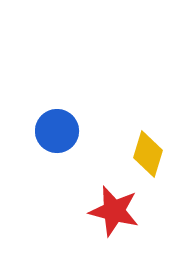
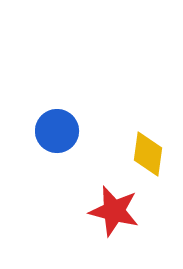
yellow diamond: rotated 9 degrees counterclockwise
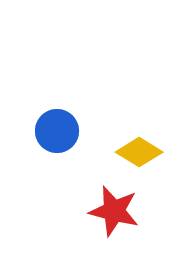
yellow diamond: moved 9 px left, 2 px up; rotated 66 degrees counterclockwise
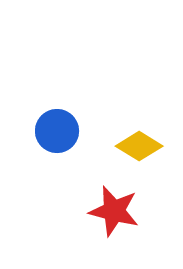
yellow diamond: moved 6 px up
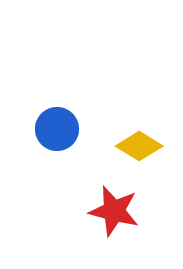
blue circle: moved 2 px up
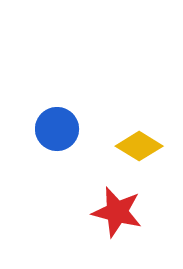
red star: moved 3 px right, 1 px down
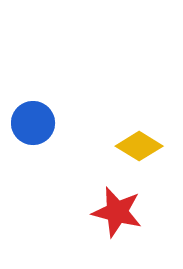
blue circle: moved 24 px left, 6 px up
